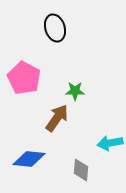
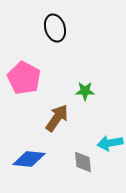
green star: moved 10 px right
gray diamond: moved 2 px right, 8 px up; rotated 10 degrees counterclockwise
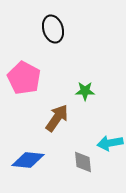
black ellipse: moved 2 px left, 1 px down
blue diamond: moved 1 px left, 1 px down
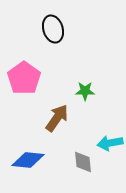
pink pentagon: rotated 8 degrees clockwise
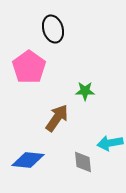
pink pentagon: moved 5 px right, 11 px up
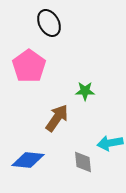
black ellipse: moved 4 px left, 6 px up; rotated 12 degrees counterclockwise
pink pentagon: moved 1 px up
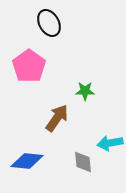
blue diamond: moved 1 px left, 1 px down
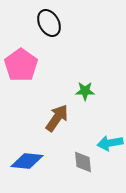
pink pentagon: moved 8 px left, 1 px up
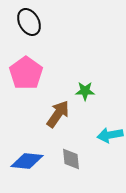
black ellipse: moved 20 px left, 1 px up
pink pentagon: moved 5 px right, 8 px down
brown arrow: moved 1 px right, 4 px up
cyan arrow: moved 8 px up
gray diamond: moved 12 px left, 3 px up
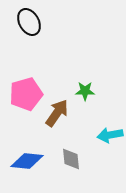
pink pentagon: moved 21 px down; rotated 20 degrees clockwise
brown arrow: moved 1 px left, 1 px up
